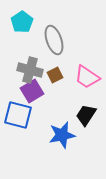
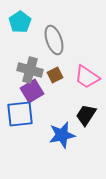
cyan pentagon: moved 2 px left
blue square: moved 2 px right, 1 px up; rotated 20 degrees counterclockwise
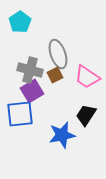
gray ellipse: moved 4 px right, 14 px down
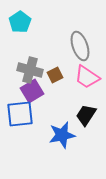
gray ellipse: moved 22 px right, 8 px up
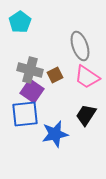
purple square: rotated 25 degrees counterclockwise
blue square: moved 5 px right
blue star: moved 7 px left, 1 px up
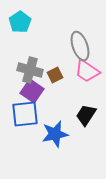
pink trapezoid: moved 6 px up
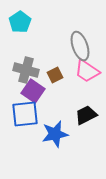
gray cross: moved 4 px left
purple square: moved 1 px right
black trapezoid: rotated 30 degrees clockwise
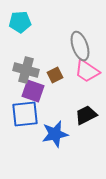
cyan pentagon: rotated 30 degrees clockwise
purple square: rotated 15 degrees counterclockwise
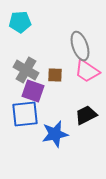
gray cross: rotated 15 degrees clockwise
brown square: rotated 28 degrees clockwise
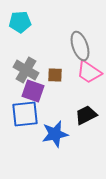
pink trapezoid: moved 2 px right, 1 px down
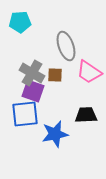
gray ellipse: moved 14 px left
gray cross: moved 6 px right, 3 px down
black trapezoid: rotated 25 degrees clockwise
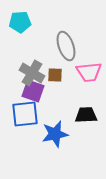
pink trapezoid: rotated 40 degrees counterclockwise
